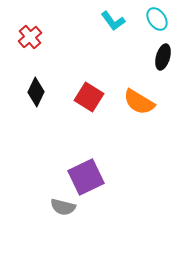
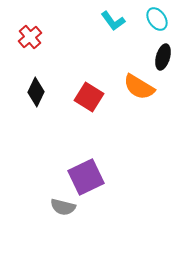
orange semicircle: moved 15 px up
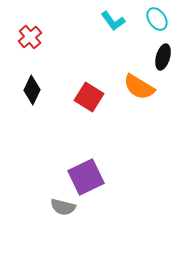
black diamond: moved 4 px left, 2 px up
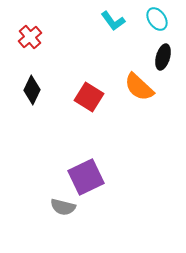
orange semicircle: rotated 12 degrees clockwise
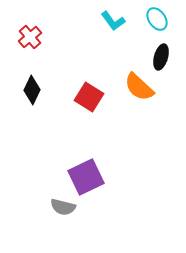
black ellipse: moved 2 px left
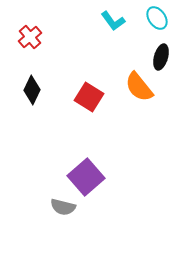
cyan ellipse: moved 1 px up
orange semicircle: rotated 8 degrees clockwise
purple square: rotated 15 degrees counterclockwise
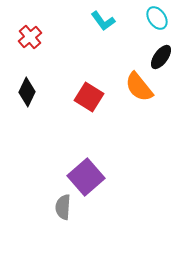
cyan L-shape: moved 10 px left
black ellipse: rotated 20 degrees clockwise
black diamond: moved 5 px left, 2 px down
gray semicircle: rotated 80 degrees clockwise
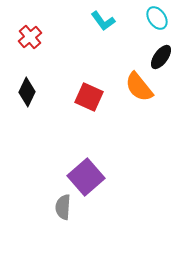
red square: rotated 8 degrees counterclockwise
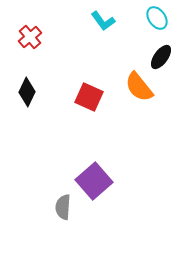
purple square: moved 8 px right, 4 px down
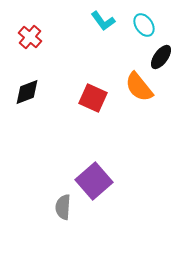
cyan ellipse: moved 13 px left, 7 px down
red cross: rotated 10 degrees counterclockwise
black diamond: rotated 44 degrees clockwise
red square: moved 4 px right, 1 px down
